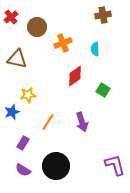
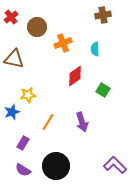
brown triangle: moved 3 px left
purple L-shape: rotated 30 degrees counterclockwise
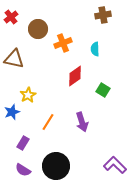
brown circle: moved 1 px right, 2 px down
yellow star: rotated 21 degrees counterclockwise
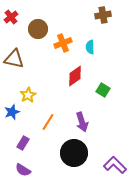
cyan semicircle: moved 5 px left, 2 px up
black circle: moved 18 px right, 13 px up
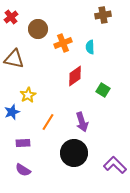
purple rectangle: rotated 56 degrees clockwise
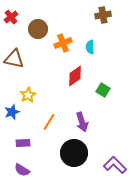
orange line: moved 1 px right
purple semicircle: moved 1 px left
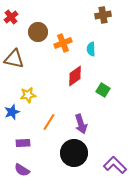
brown circle: moved 3 px down
cyan semicircle: moved 1 px right, 2 px down
yellow star: rotated 21 degrees clockwise
purple arrow: moved 1 px left, 2 px down
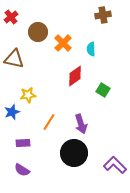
orange cross: rotated 24 degrees counterclockwise
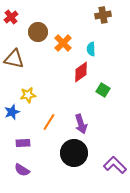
red diamond: moved 6 px right, 4 px up
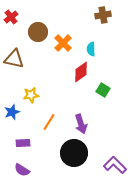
yellow star: moved 3 px right
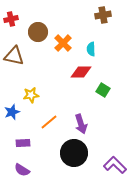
red cross: moved 2 px down; rotated 24 degrees clockwise
brown triangle: moved 3 px up
red diamond: rotated 35 degrees clockwise
orange line: rotated 18 degrees clockwise
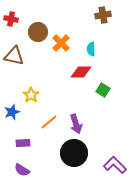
red cross: rotated 24 degrees clockwise
orange cross: moved 2 px left
yellow star: rotated 28 degrees counterclockwise
purple arrow: moved 5 px left
